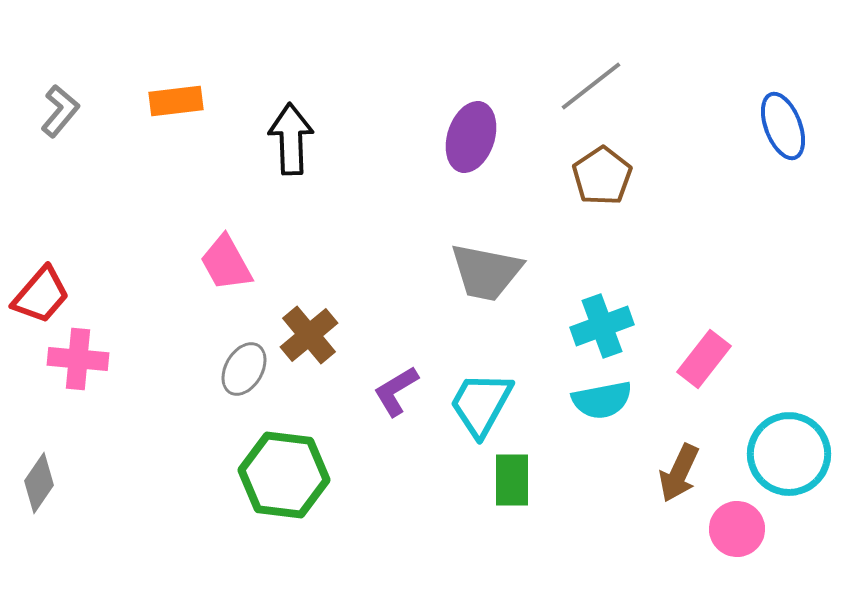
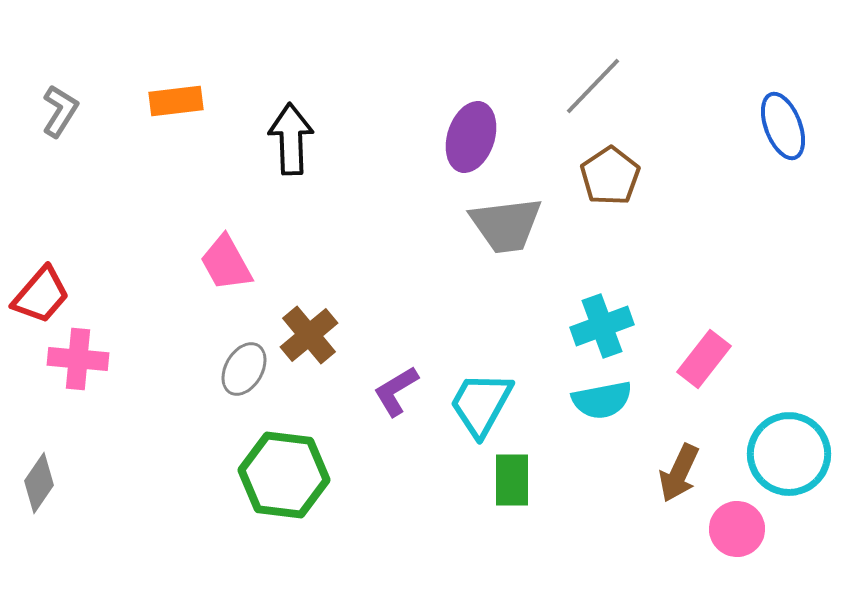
gray line: moved 2 px right; rotated 8 degrees counterclockwise
gray L-shape: rotated 8 degrees counterclockwise
brown pentagon: moved 8 px right
gray trapezoid: moved 20 px right, 47 px up; rotated 18 degrees counterclockwise
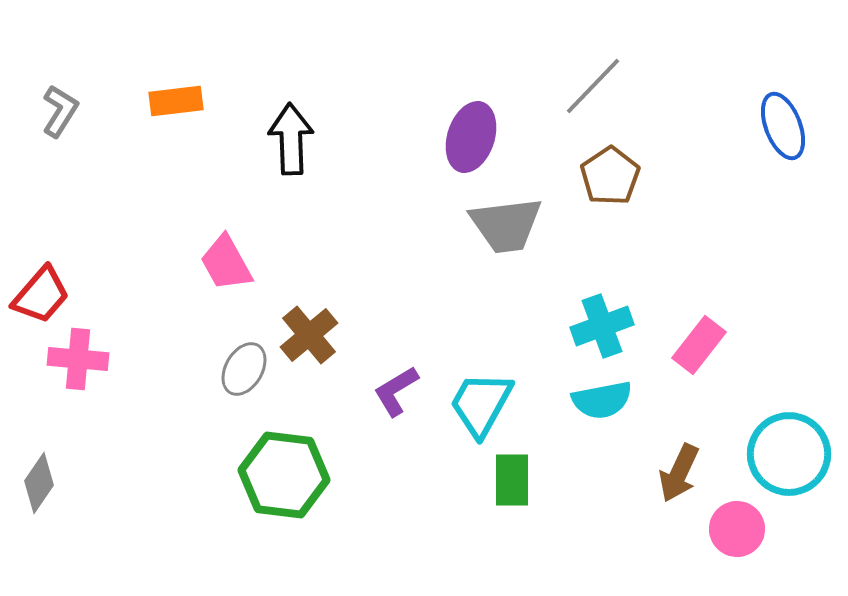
pink rectangle: moved 5 px left, 14 px up
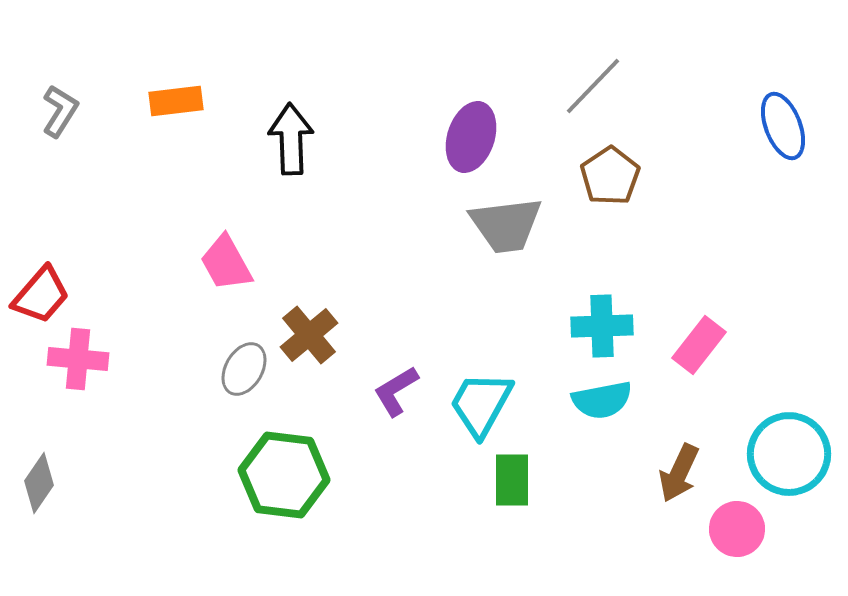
cyan cross: rotated 18 degrees clockwise
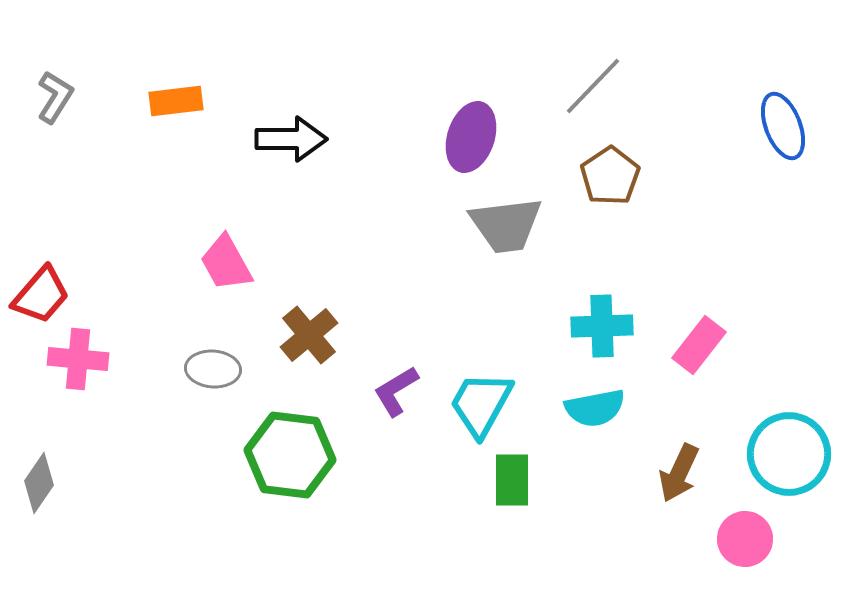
gray L-shape: moved 5 px left, 14 px up
black arrow: rotated 92 degrees clockwise
gray ellipse: moved 31 px left; rotated 64 degrees clockwise
cyan semicircle: moved 7 px left, 8 px down
green hexagon: moved 6 px right, 20 px up
pink circle: moved 8 px right, 10 px down
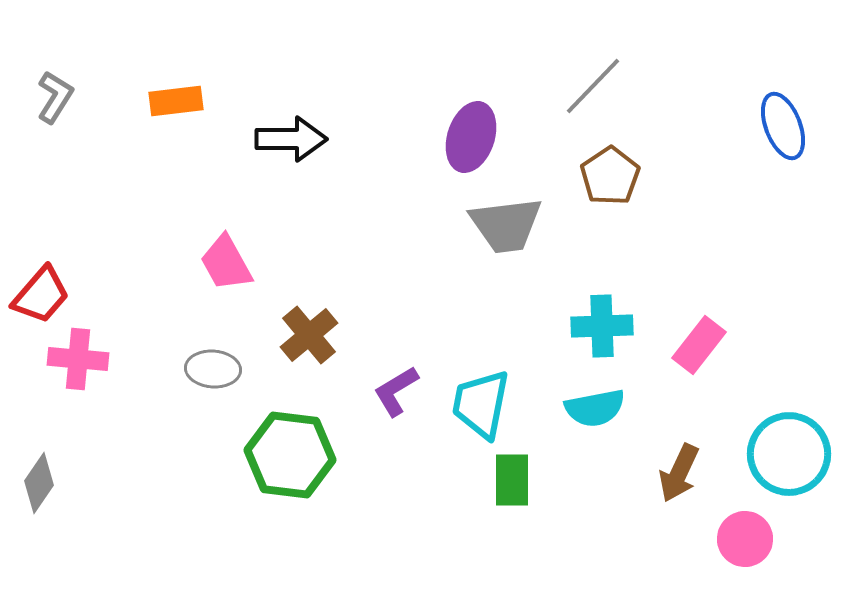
cyan trapezoid: rotated 18 degrees counterclockwise
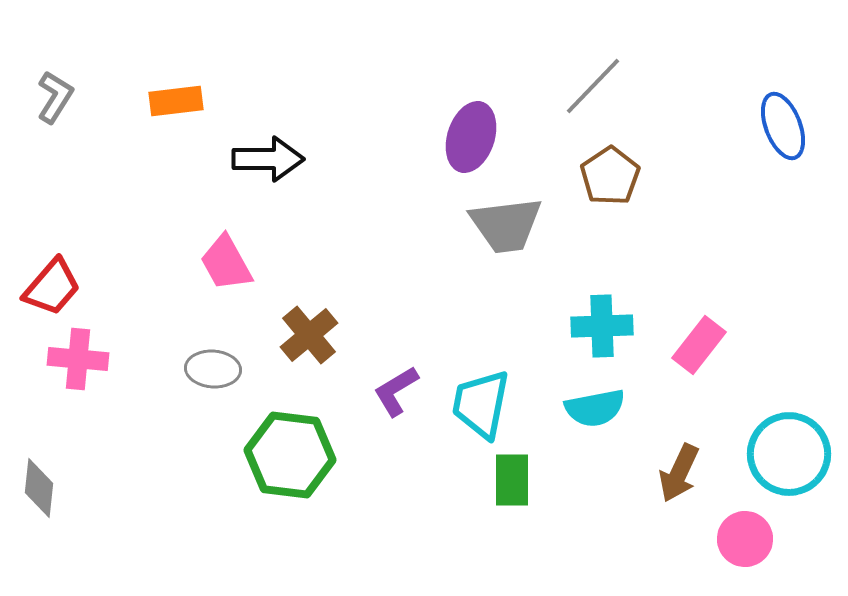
black arrow: moved 23 px left, 20 px down
red trapezoid: moved 11 px right, 8 px up
gray diamond: moved 5 px down; rotated 28 degrees counterclockwise
